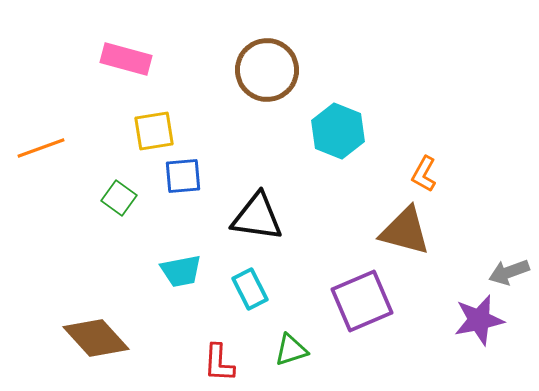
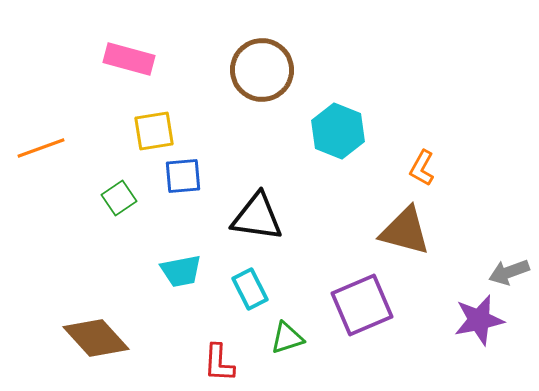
pink rectangle: moved 3 px right
brown circle: moved 5 px left
orange L-shape: moved 2 px left, 6 px up
green square: rotated 20 degrees clockwise
purple square: moved 4 px down
green triangle: moved 4 px left, 12 px up
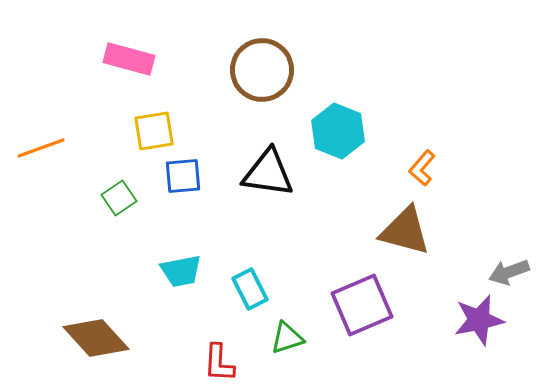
orange L-shape: rotated 12 degrees clockwise
black triangle: moved 11 px right, 44 px up
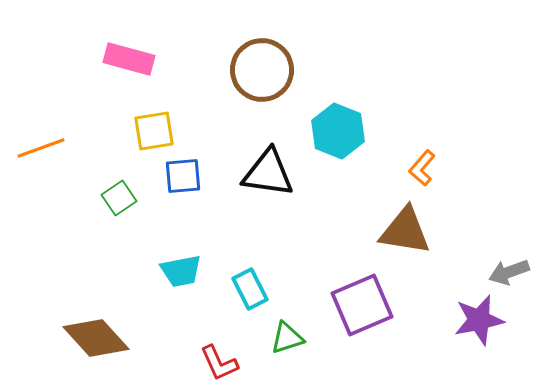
brown triangle: rotated 6 degrees counterclockwise
red L-shape: rotated 27 degrees counterclockwise
